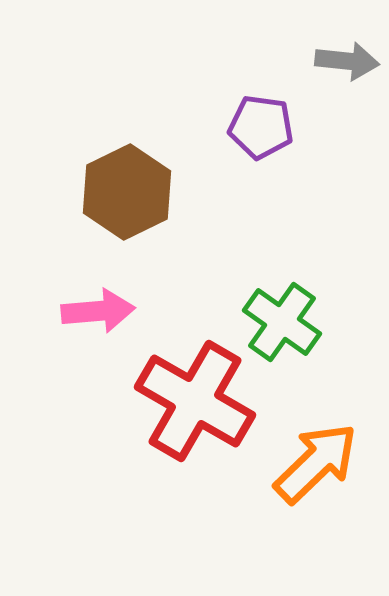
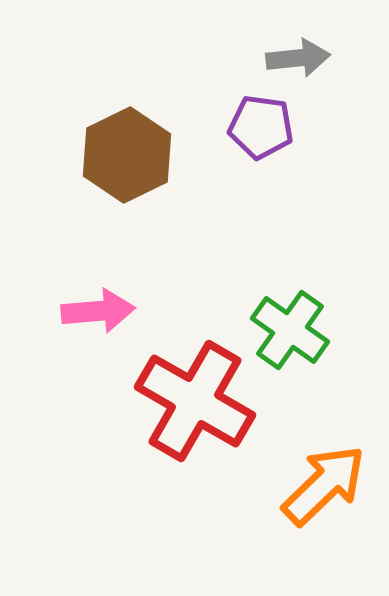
gray arrow: moved 49 px left, 3 px up; rotated 12 degrees counterclockwise
brown hexagon: moved 37 px up
green cross: moved 8 px right, 8 px down
orange arrow: moved 8 px right, 22 px down
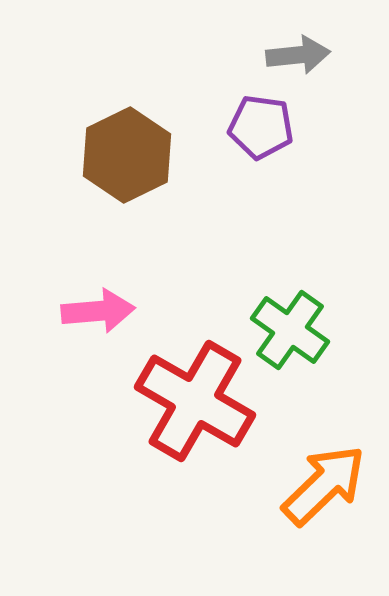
gray arrow: moved 3 px up
